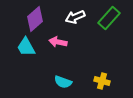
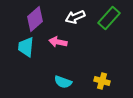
cyan trapezoid: rotated 35 degrees clockwise
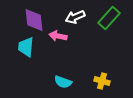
purple diamond: moved 1 px left, 1 px down; rotated 55 degrees counterclockwise
pink arrow: moved 6 px up
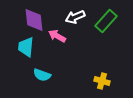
green rectangle: moved 3 px left, 3 px down
pink arrow: moved 1 px left; rotated 18 degrees clockwise
cyan semicircle: moved 21 px left, 7 px up
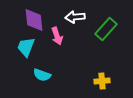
white arrow: rotated 18 degrees clockwise
green rectangle: moved 8 px down
pink arrow: rotated 138 degrees counterclockwise
cyan trapezoid: rotated 15 degrees clockwise
yellow cross: rotated 21 degrees counterclockwise
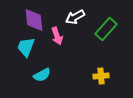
white arrow: rotated 24 degrees counterclockwise
cyan semicircle: rotated 48 degrees counterclockwise
yellow cross: moved 1 px left, 5 px up
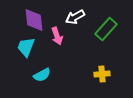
yellow cross: moved 1 px right, 2 px up
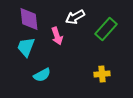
purple diamond: moved 5 px left, 1 px up
